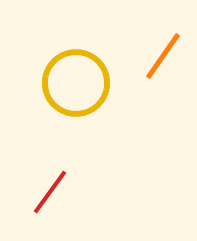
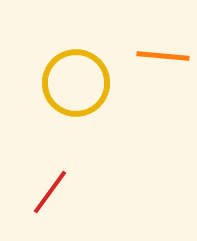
orange line: rotated 60 degrees clockwise
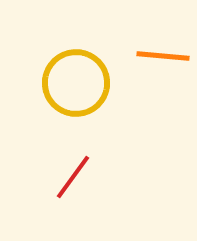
red line: moved 23 px right, 15 px up
